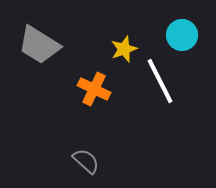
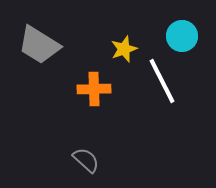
cyan circle: moved 1 px down
white line: moved 2 px right
orange cross: rotated 28 degrees counterclockwise
gray semicircle: moved 1 px up
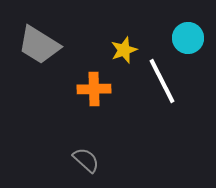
cyan circle: moved 6 px right, 2 px down
yellow star: moved 1 px down
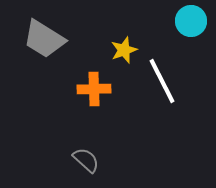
cyan circle: moved 3 px right, 17 px up
gray trapezoid: moved 5 px right, 6 px up
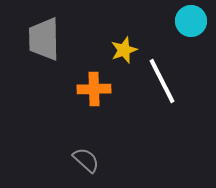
gray trapezoid: rotated 57 degrees clockwise
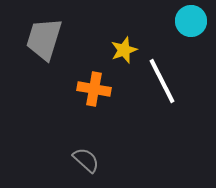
gray trapezoid: rotated 18 degrees clockwise
orange cross: rotated 12 degrees clockwise
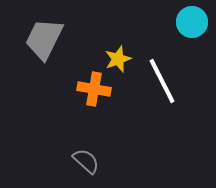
cyan circle: moved 1 px right, 1 px down
gray trapezoid: rotated 9 degrees clockwise
yellow star: moved 6 px left, 9 px down
gray semicircle: moved 1 px down
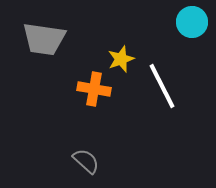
gray trapezoid: rotated 108 degrees counterclockwise
yellow star: moved 3 px right
white line: moved 5 px down
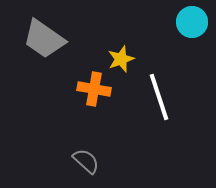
gray trapezoid: rotated 27 degrees clockwise
white line: moved 3 px left, 11 px down; rotated 9 degrees clockwise
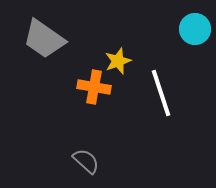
cyan circle: moved 3 px right, 7 px down
yellow star: moved 3 px left, 2 px down
orange cross: moved 2 px up
white line: moved 2 px right, 4 px up
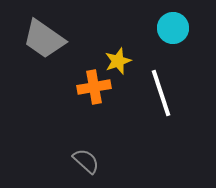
cyan circle: moved 22 px left, 1 px up
orange cross: rotated 20 degrees counterclockwise
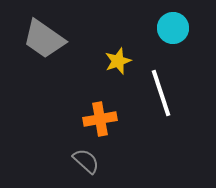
orange cross: moved 6 px right, 32 px down
